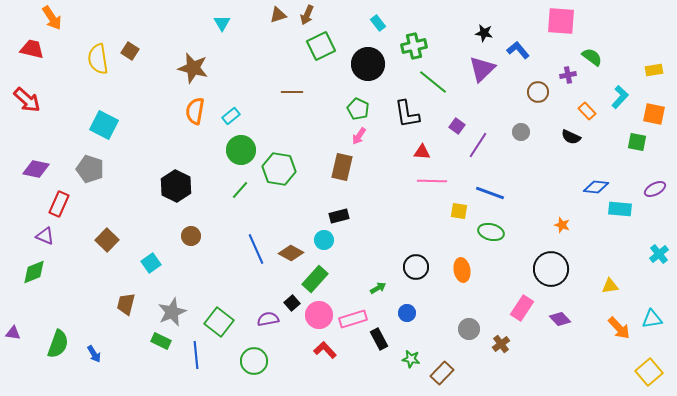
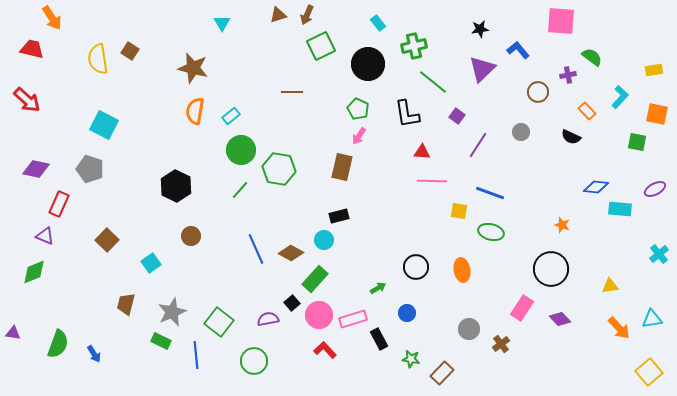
black star at (484, 33): moved 4 px left, 4 px up; rotated 18 degrees counterclockwise
orange square at (654, 114): moved 3 px right
purple square at (457, 126): moved 10 px up
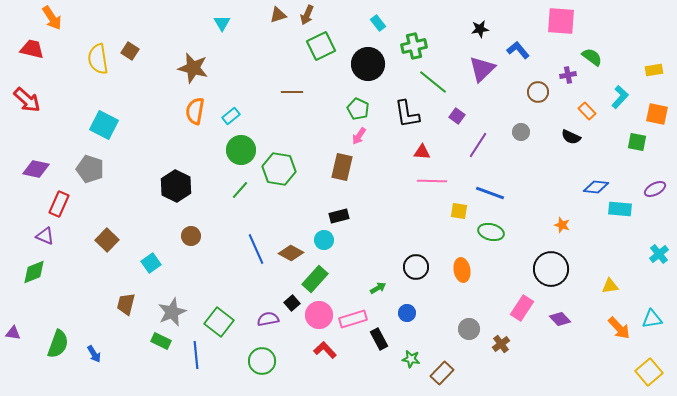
green circle at (254, 361): moved 8 px right
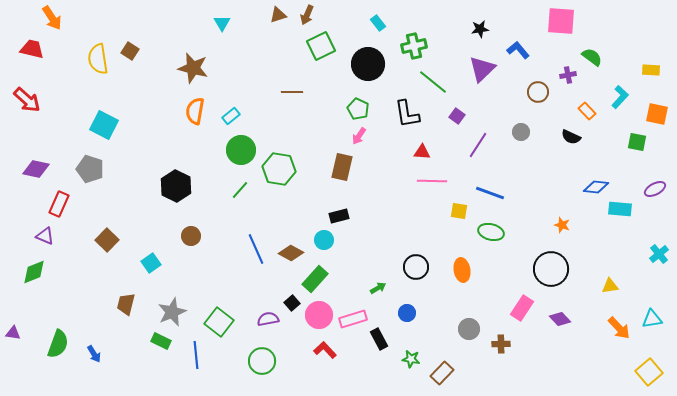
yellow rectangle at (654, 70): moved 3 px left; rotated 12 degrees clockwise
brown cross at (501, 344): rotated 36 degrees clockwise
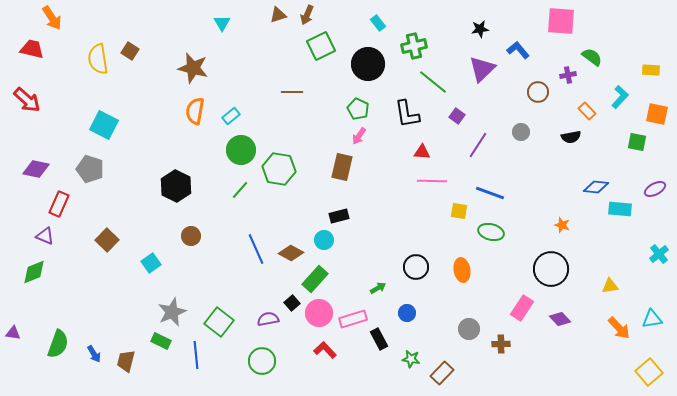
black semicircle at (571, 137): rotated 36 degrees counterclockwise
brown trapezoid at (126, 304): moved 57 px down
pink circle at (319, 315): moved 2 px up
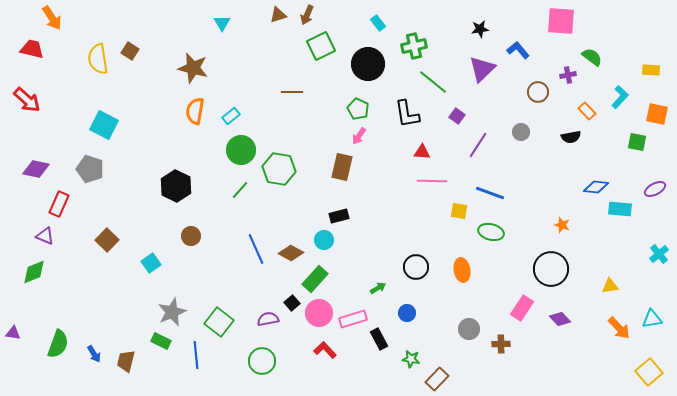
brown rectangle at (442, 373): moved 5 px left, 6 px down
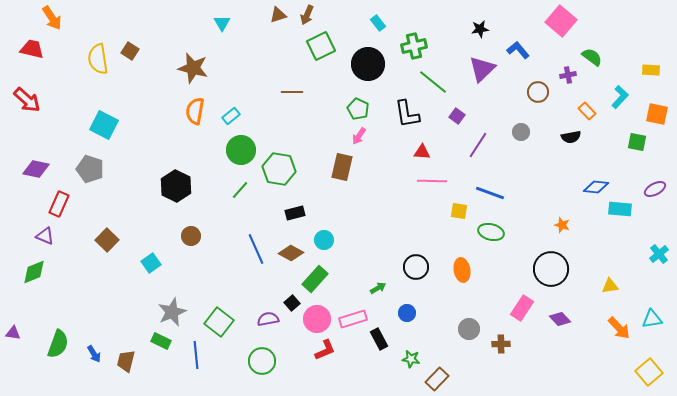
pink square at (561, 21): rotated 36 degrees clockwise
black rectangle at (339, 216): moved 44 px left, 3 px up
pink circle at (319, 313): moved 2 px left, 6 px down
red L-shape at (325, 350): rotated 110 degrees clockwise
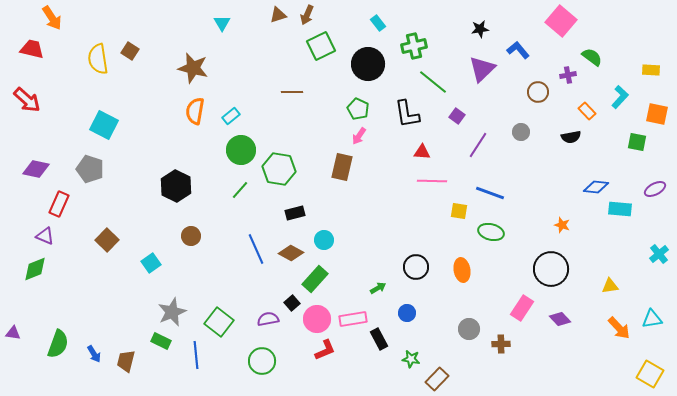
green diamond at (34, 272): moved 1 px right, 3 px up
pink rectangle at (353, 319): rotated 8 degrees clockwise
yellow square at (649, 372): moved 1 px right, 2 px down; rotated 20 degrees counterclockwise
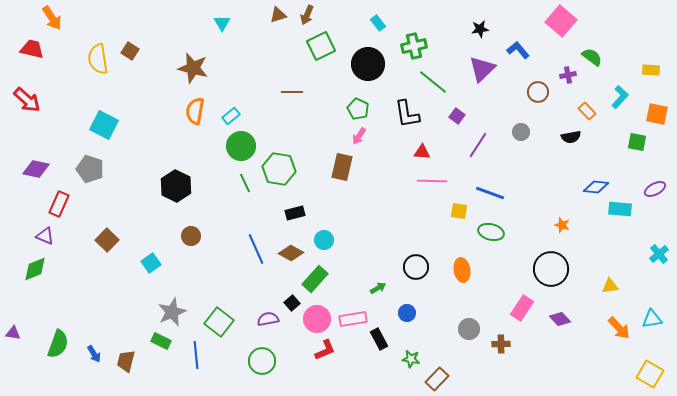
green circle at (241, 150): moved 4 px up
green line at (240, 190): moved 5 px right, 7 px up; rotated 66 degrees counterclockwise
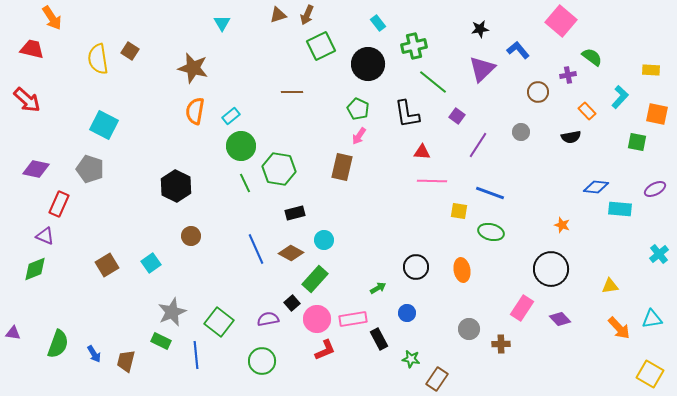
brown square at (107, 240): moved 25 px down; rotated 15 degrees clockwise
brown rectangle at (437, 379): rotated 10 degrees counterclockwise
